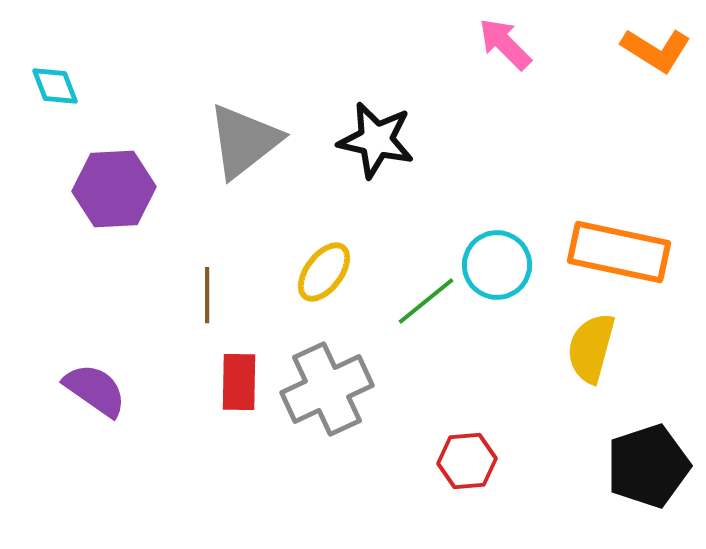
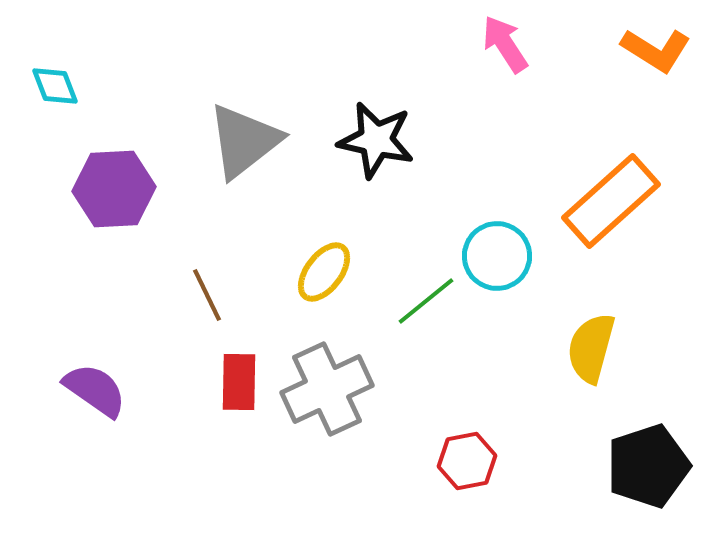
pink arrow: rotated 12 degrees clockwise
orange rectangle: moved 8 px left, 51 px up; rotated 54 degrees counterclockwise
cyan circle: moved 9 px up
brown line: rotated 26 degrees counterclockwise
red hexagon: rotated 6 degrees counterclockwise
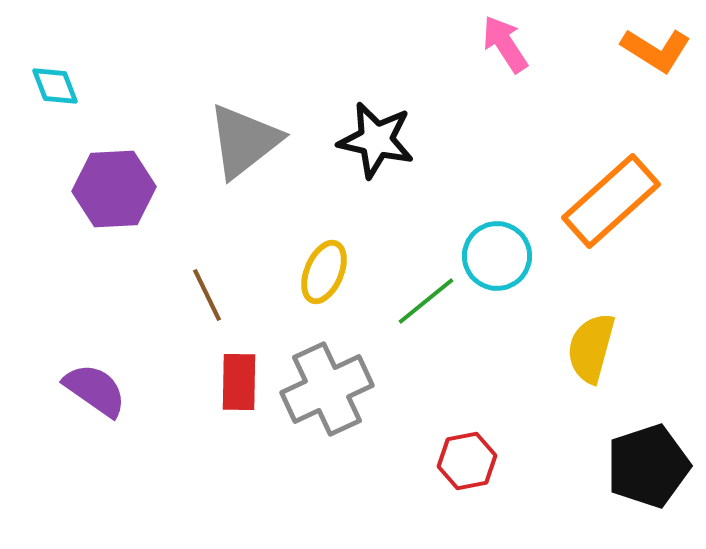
yellow ellipse: rotated 14 degrees counterclockwise
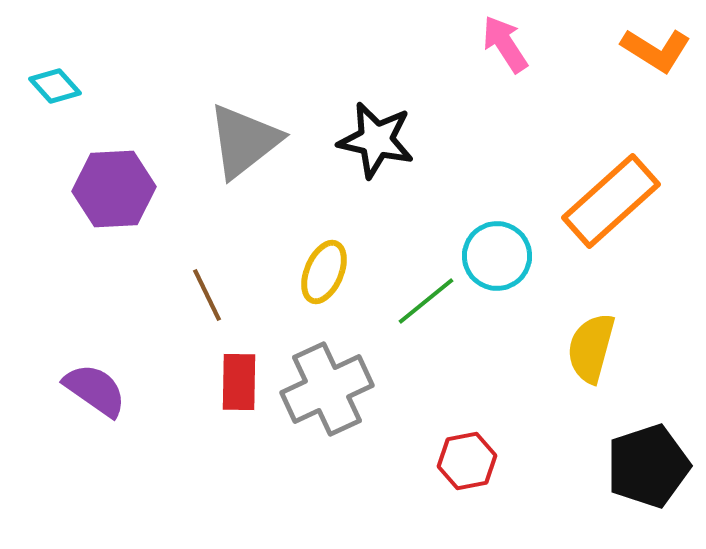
cyan diamond: rotated 21 degrees counterclockwise
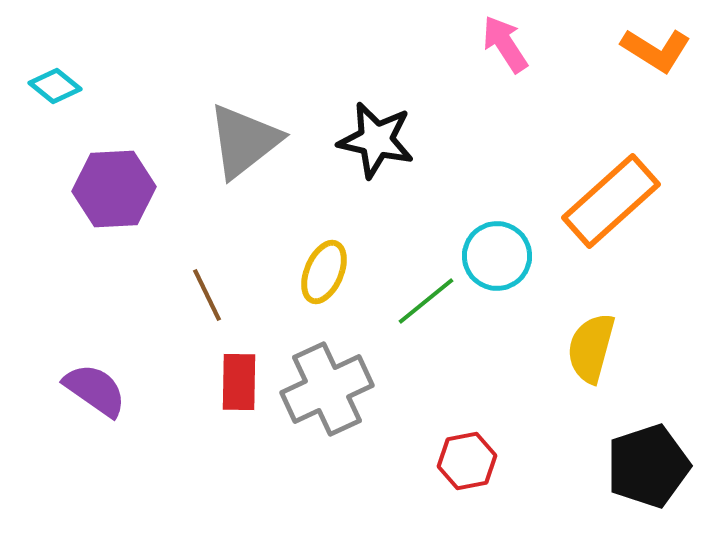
cyan diamond: rotated 9 degrees counterclockwise
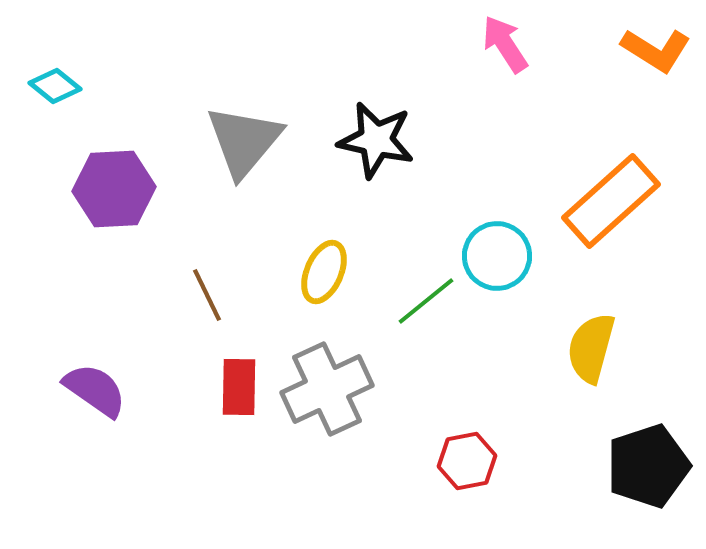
gray triangle: rotated 12 degrees counterclockwise
red rectangle: moved 5 px down
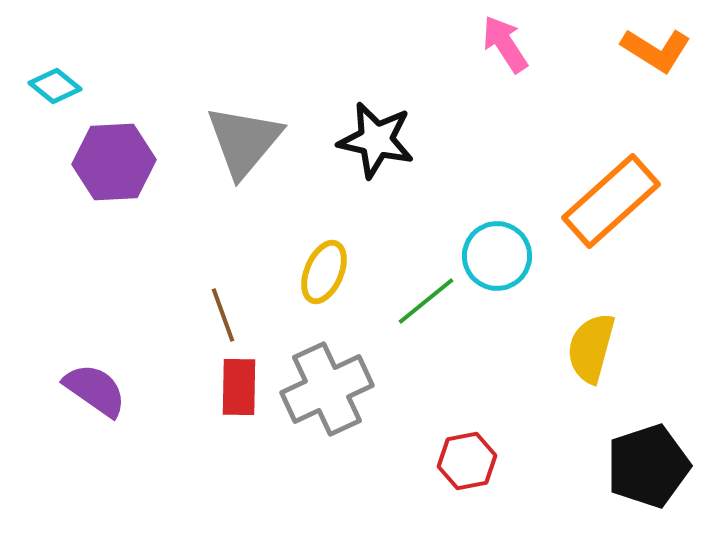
purple hexagon: moved 27 px up
brown line: moved 16 px right, 20 px down; rotated 6 degrees clockwise
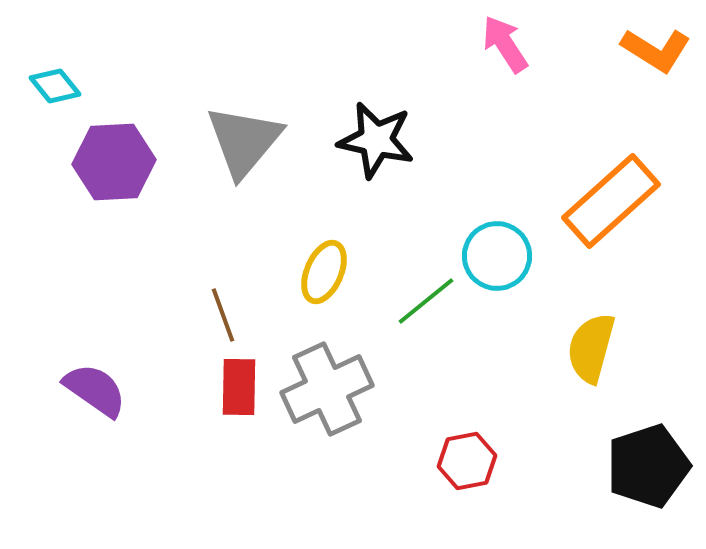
cyan diamond: rotated 12 degrees clockwise
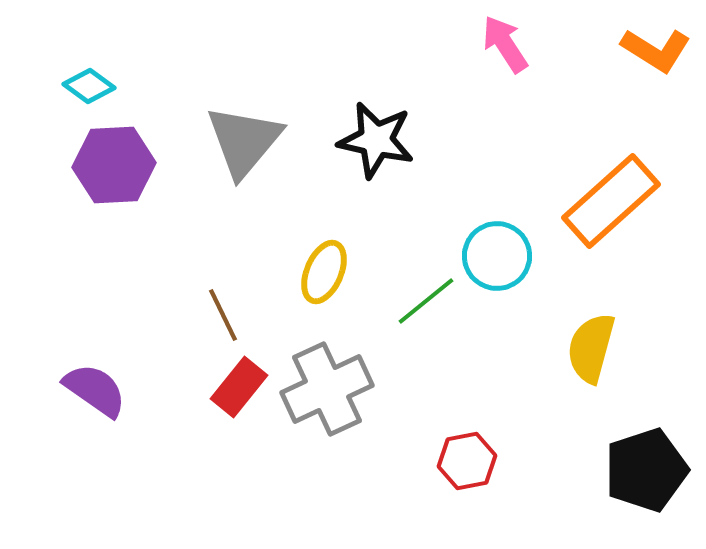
cyan diamond: moved 34 px right; rotated 15 degrees counterclockwise
purple hexagon: moved 3 px down
brown line: rotated 6 degrees counterclockwise
red rectangle: rotated 38 degrees clockwise
black pentagon: moved 2 px left, 4 px down
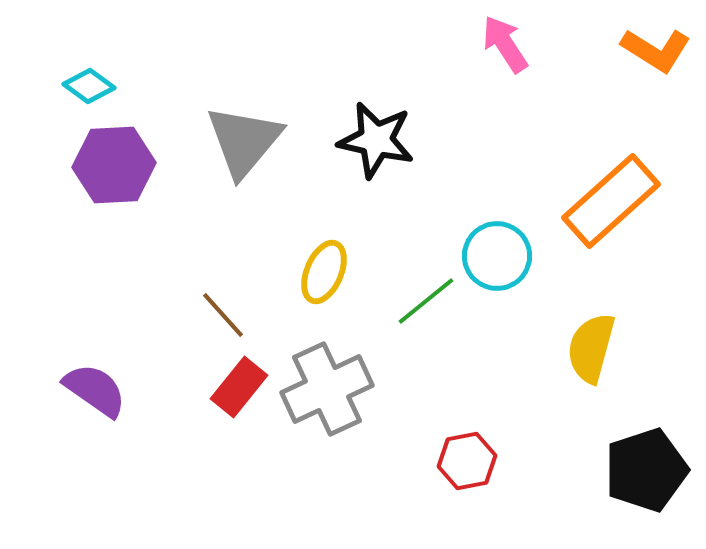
brown line: rotated 16 degrees counterclockwise
